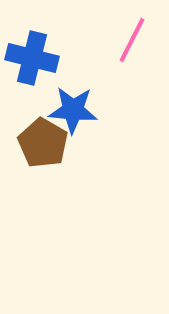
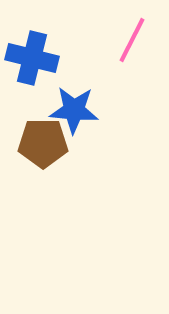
blue star: moved 1 px right
brown pentagon: rotated 30 degrees counterclockwise
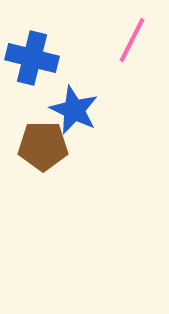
blue star: rotated 21 degrees clockwise
brown pentagon: moved 3 px down
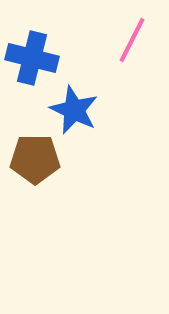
brown pentagon: moved 8 px left, 13 px down
